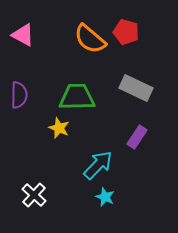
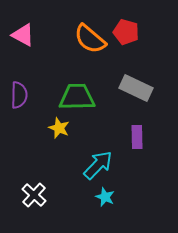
purple rectangle: rotated 35 degrees counterclockwise
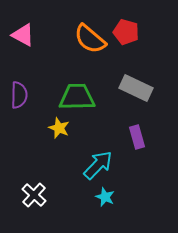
purple rectangle: rotated 15 degrees counterclockwise
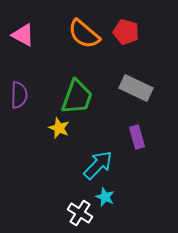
orange semicircle: moved 6 px left, 5 px up
green trapezoid: rotated 111 degrees clockwise
white cross: moved 46 px right, 18 px down; rotated 10 degrees counterclockwise
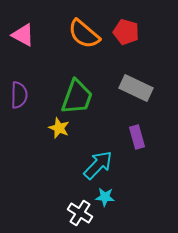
cyan star: rotated 18 degrees counterclockwise
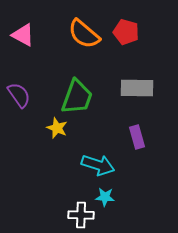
gray rectangle: moved 1 px right; rotated 24 degrees counterclockwise
purple semicircle: rotated 36 degrees counterclockwise
yellow star: moved 2 px left
cyan arrow: rotated 64 degrees clockwise
white cross: moved 1 px right, 2 px down; rotated 30 degrees counterclockwise
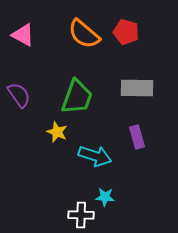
yellow star: moved 4 px down
cyan arrow: moved 3 px left, 9 px up
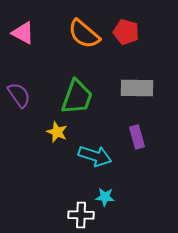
pink triangle: moved 2 px up
